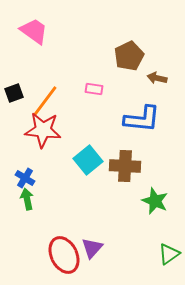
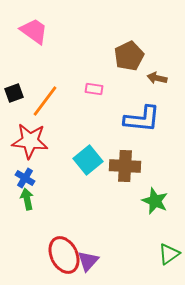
red star: moved 13 px left, 11 px down
purple triangle: moved 4 px left, 13 px down
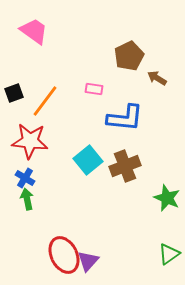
brown arrow: rotated 18 degrees clockwise
blue L-shape: moved 17 px left, 1 px up
brown cross: rotated 24 degrees counterclockwise
green star: moved 12 px right, 3 px up
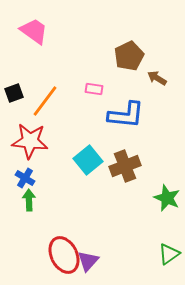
blue L-shape: moved 1 px right, 3 px up
green arrow: moved 2 px right, 1 px down; rotated 10 degrees clockwise
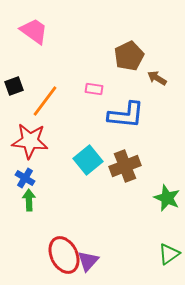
black square: moved 7 px up
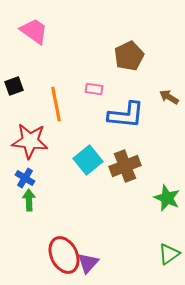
brown arrow: moved 12 px right, 19 px down
orange line: moved 11 px right, 3 px down; rotated 48 degrees counterclockwise
purple triangle: moved 2 px down
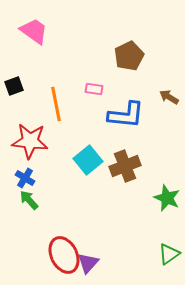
green arrow: rotated 40 degrees counterclockwise
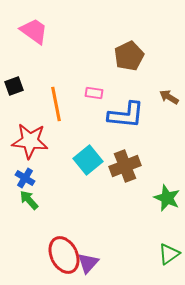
pink rectangle: moved 4 px down
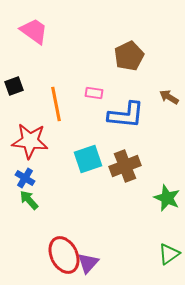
cyan square: moved 1 px up; rotated 20 degrees clockwise
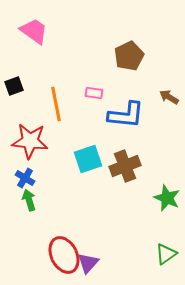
green arrow: rotated 25 degrees clockwise
green triangle: moved 3 px left
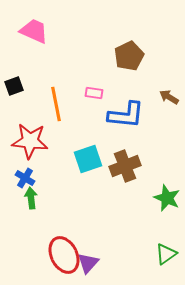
pink trapezoid: rotated 12 degrees counterclockwise
green arrow: moved 2 px right, 2 px up; rotated 10 degrees clockwise
